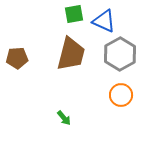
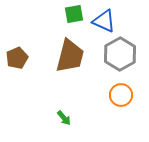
brown trapezoid: moved 1 px left, 2 px down
brown pentagon: rotated 20 degrees counterclockwise
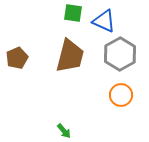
green square: moved 1 px left, 1 px up; rotated 18 degrees clockwise
green arrow: moved 13 px down
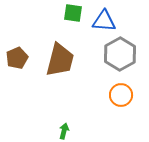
blue triangle: rotated 20 degrees counterclockwise
brown trapezoid: moved 10 px left, 4 px down
green arrow: rotated 126 degrees counterclockwise
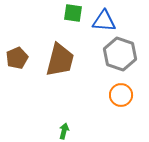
gray hexagon: rotated 12 degrees counterclockwise
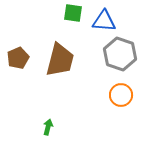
brown pentagon: moved 1 px right
green arrow: moved 16 px left, 4 px up
